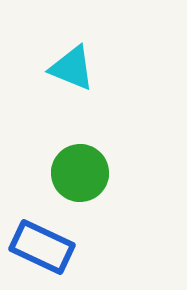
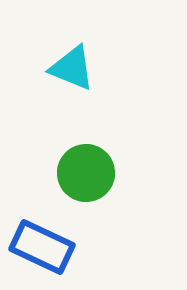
green circle: moved 6 px right
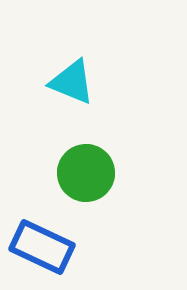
cyan triangle: moved 14 px down
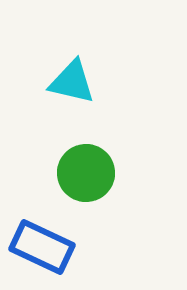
cyan triangle: rotated 9 degrees counterclockwise
